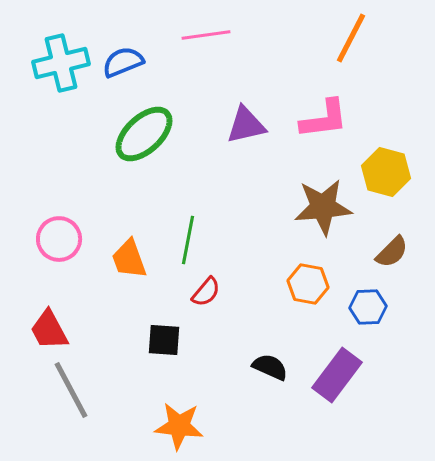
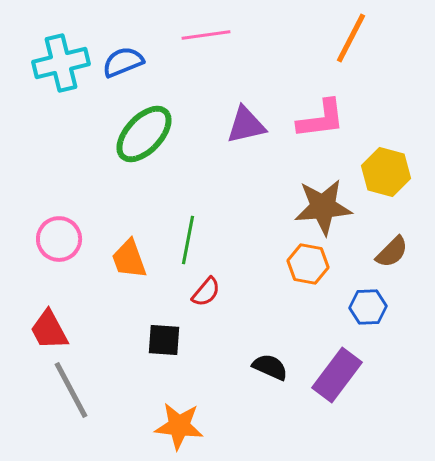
pink L-shape: moved 3 px left
green ellipse: rotated 4 degrees counterclockwise
orange hexagon: moved 20 px up
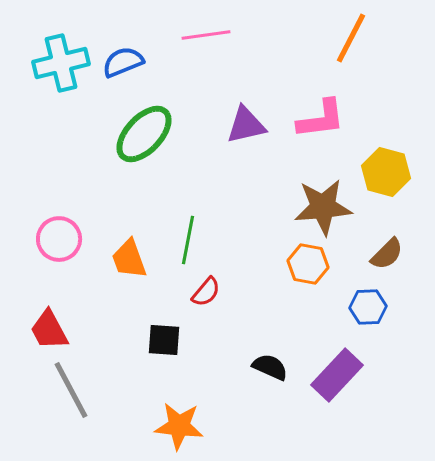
brown semicircle: moved 5 px left, 2 px down
purple rectangle: rotated 6 degrees clockwise
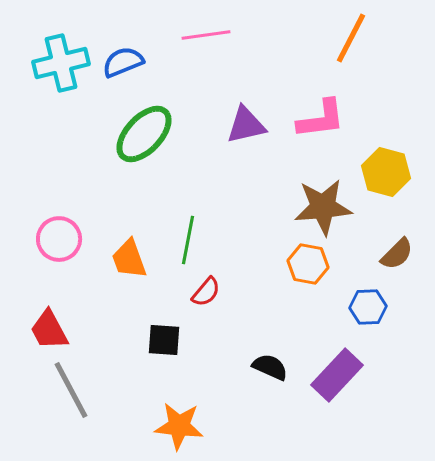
brown semicircle: moved 10 px right
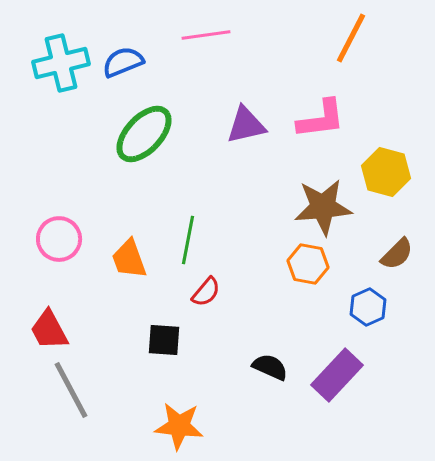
blue hexagon: rotated 21 degrees counterclockwise
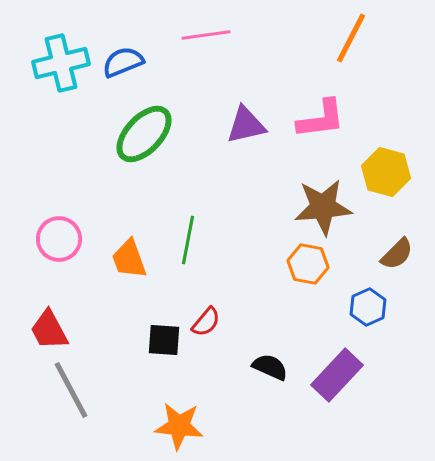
red semicircle: moved 30 px down
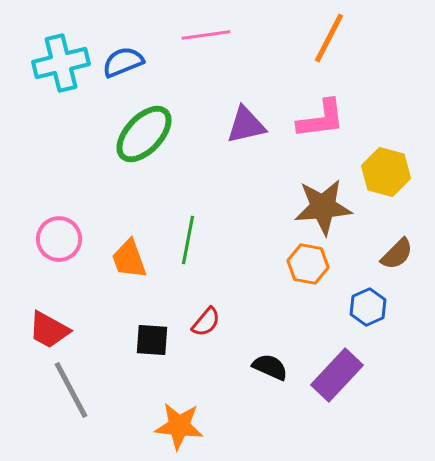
orange line: moved 22 px left
red trapezoid: rotated 33 degrees counterclockwise
black square: moved 12 px left
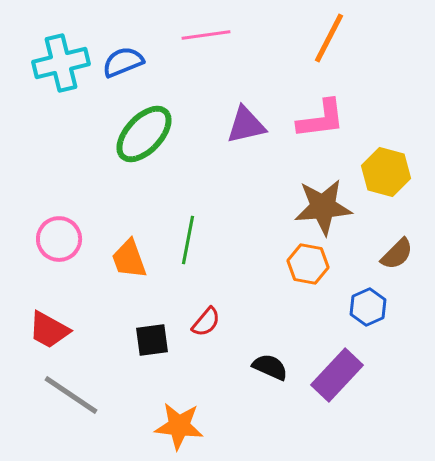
black square: rotated 12 degrees counterclockwise
gray line: moved 5 px down; rotated 28 degrees counterclockwise
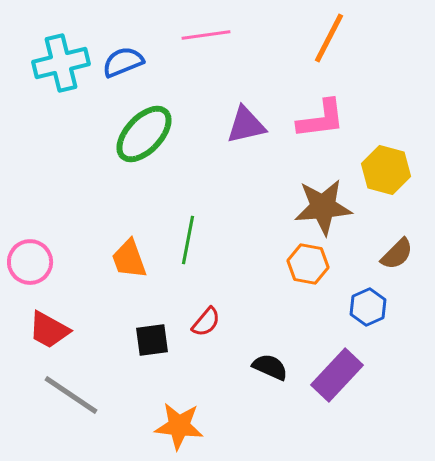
yellow hexagon: moved 2 px up
pink circle: moved 29 px left, 23 px down
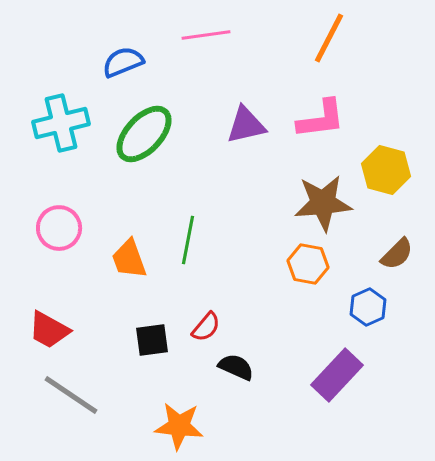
cyan cross: moved 60 px down
brown star: moved 4 px up
pink circle: moved 29 px right, 34 px up
red semicircle: moved 5 px down
black semicircle: moved 34 px left
